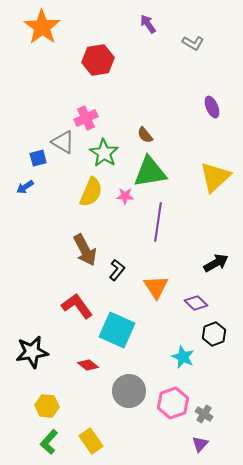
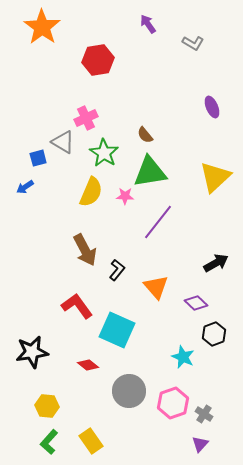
purple line: rotated 30 degrees clockwise
orange triangle: rotated 8 degrees counterclockwise
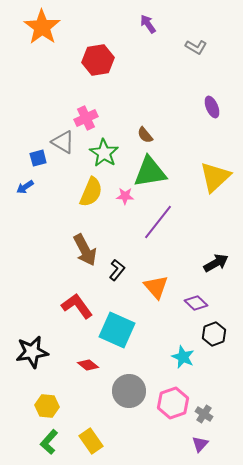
gray L-shape: moved 3 px right, 4 px down
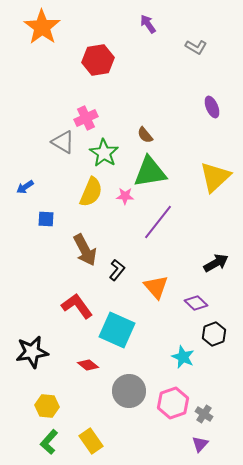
blue square: moved 8 px right, 61 px down; rotated 18 degrees clockwise
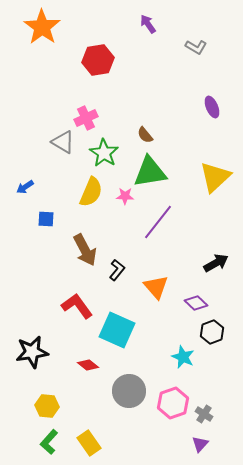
black hexagon: moved 2 px left, 2 px up
yellow rectangle: moved 2 px left, 2 px down
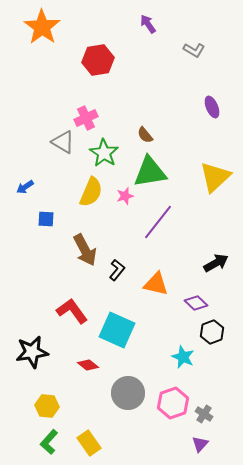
gray L-shape: moved 2 px left, 3 px down
pink star: rotated 18 degrees counterclockwise
orange triangle: moved 3 px up; rotated 36 degrees counterclockwise
red L-shape: moved 5 px left, 5 px down
gray circle: moved 1 px left, 2 px down
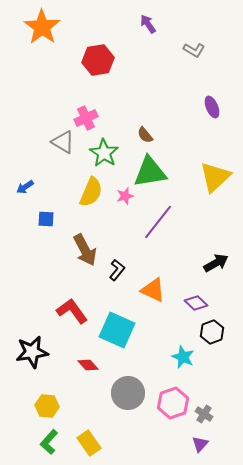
orange triangle: moved 3 px left, 6 px down; rotated 12 degrees clockwise
red diamond: rotated 10 degrees clockwise
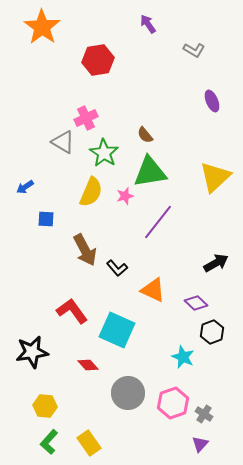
purple ellipse: moved 6 px up
black L-shape: moved 2 px up; rotated 100 degrees clockwise
yellow hexagon: moved 2 px left
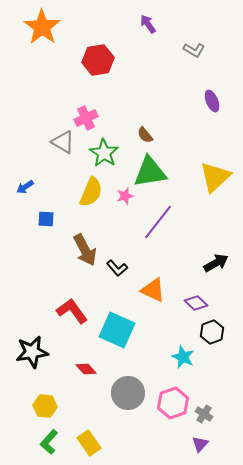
red diamond: moved 2 px left, 4 px down
